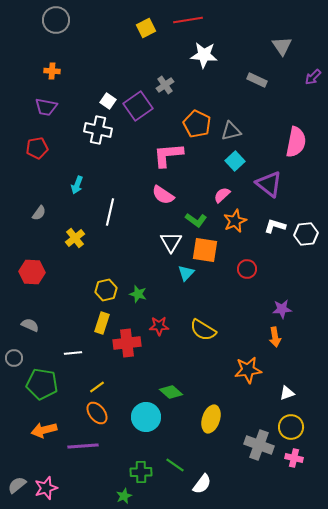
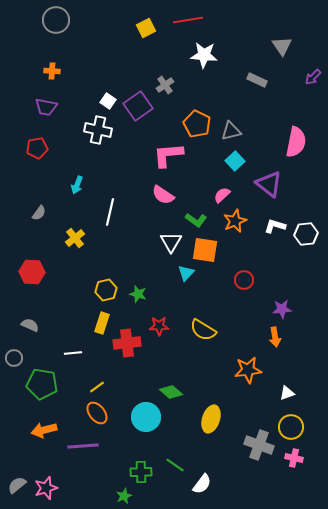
red circle at (247, 269): moved 3 px left, 11 px down
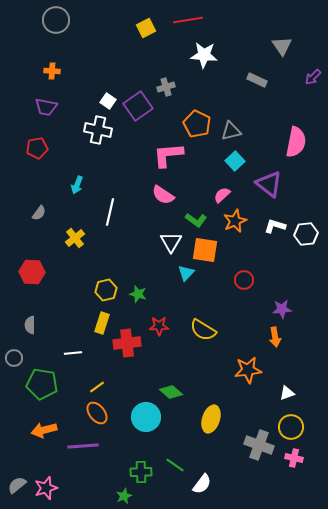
gray cross at (165, 85): moved 1 px right, 2 px down; rotated 18 degrees clockwise
gray semicircle at (30, 325): rotated 114 degrees counterclockwise
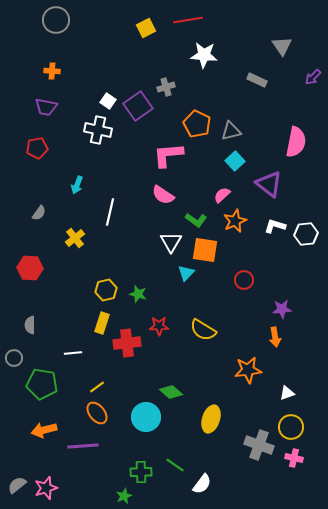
red hexagon at (32, 272): moved 2 px left, 4 px up
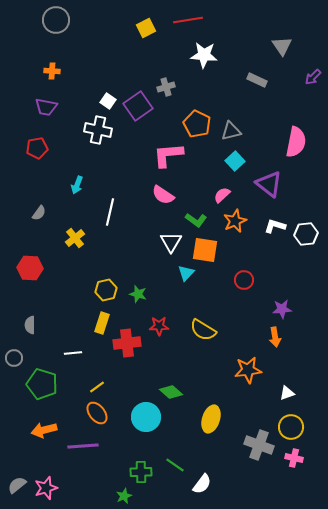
green pentagon at (42, 384): rotated 8 degrees clockwise
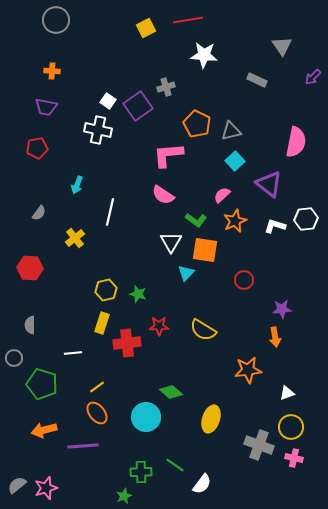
white hexagon at (306, 234): moved 15 px up
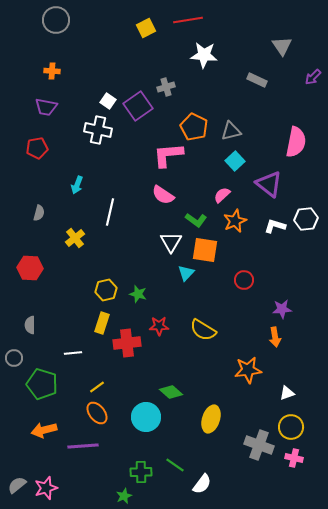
orange pentagon at (197, 124): moved 3 px left, 3 px down
gray semicircle at (39, 213): rotated 21 degrees counterclockwise
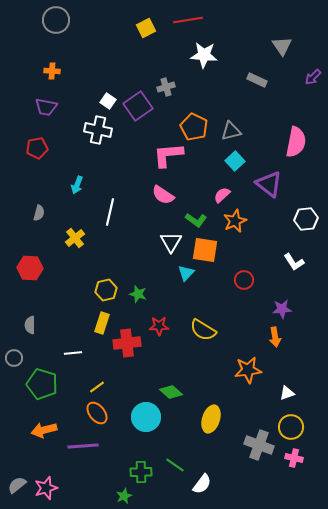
white L-shape at (275, 226): moved 19 px right, 36 px down; rotated 140 degrees counterclockwise
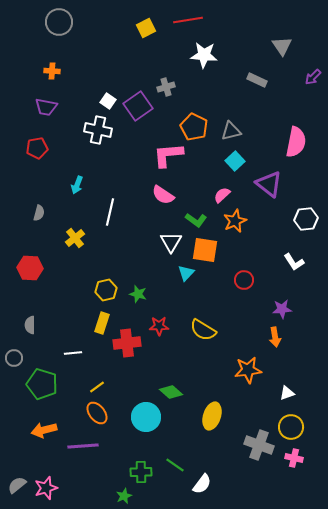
gray circle at (56, 20): moved 3 px right, 2 px down
yellow ellipse at (211, 419): moved 1 px right, 3 px up
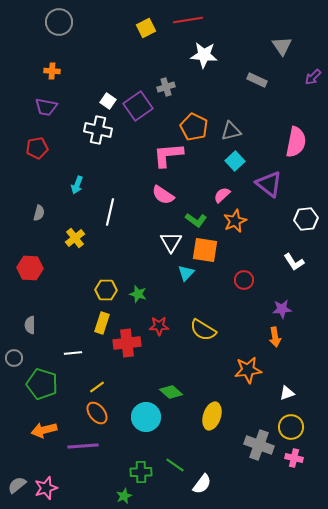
yellow hexagon at (106, 290): rotated 15 degrees clockwise
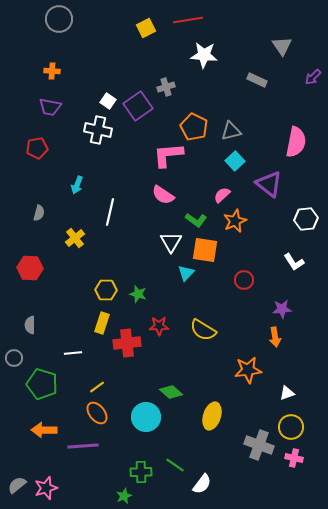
gray circle at (59, 22): moved 3 px up
purple trapezoid at (46, 107): moved 4 px right
orange arrow at (44, 430): rotated 15 degrees clockwise
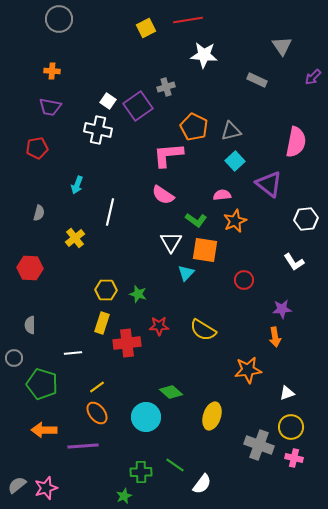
pink semicircle at (222, 195): rotated 36 degrees clockwise
